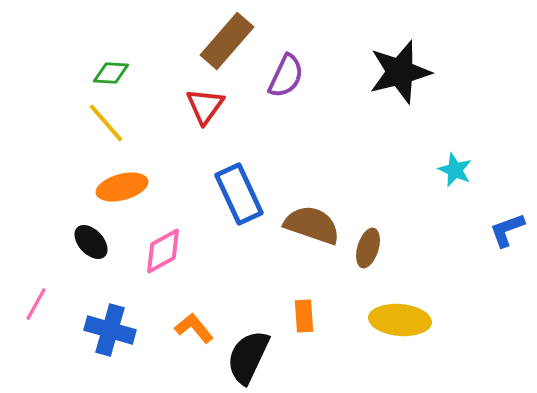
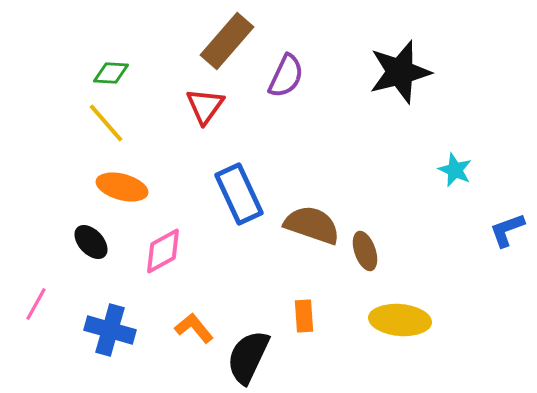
orange ellipse: rotated 30 degrees clockwise
brown ellipse: moved 3 px left, 3 px down; rotated 36 degrees counterclockwise
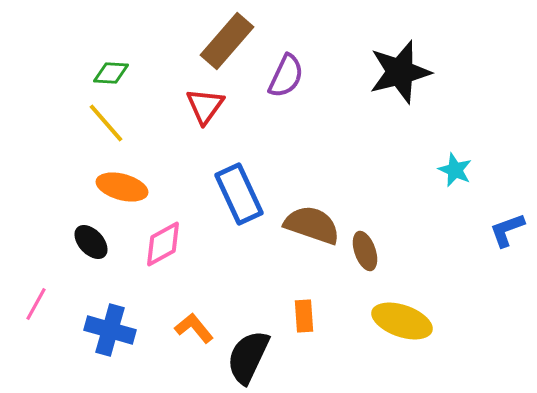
pink diamond: moved 7 px up
yellow ellipse: moved 2 px right, 1 px down; rotated 14 degrees clockwise
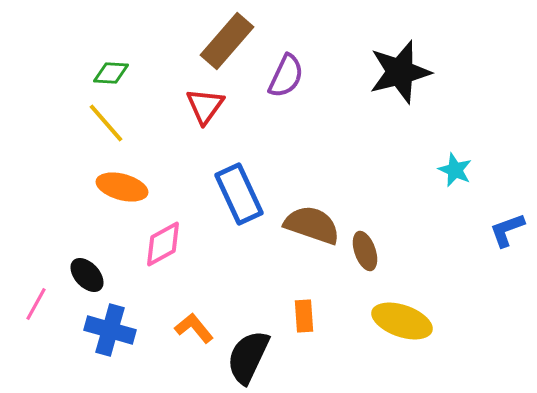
black ellipse: moved 4 px left, 33 px down
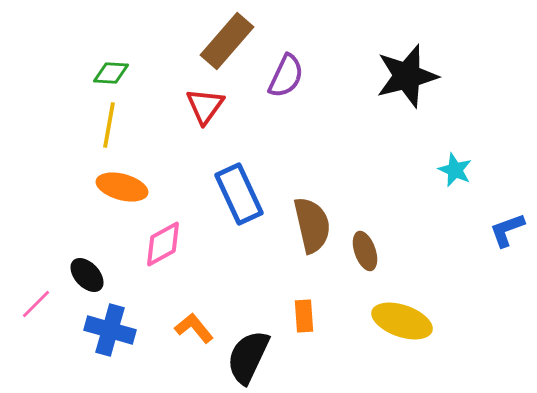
black star: moved 7 px right, 4 px down
yellow line: moved 3 px right, 2 px down; rotated 51 degrees clockwise
brown semicircle: rotated 58 degrees clockwise
pink line: rotated 16 degrees clockwise
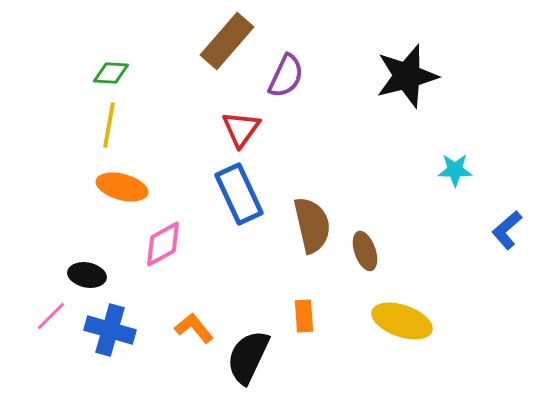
red triangle: moved 36 px right, 23 px down
cyan star: rotated 24 degrees counterclockwise
blue L-shape: rotated 21 degrees counterclockwise
black ellipse: rotated 36 degrees counterclockwise
pink line: moved 15 px right, 12 px down
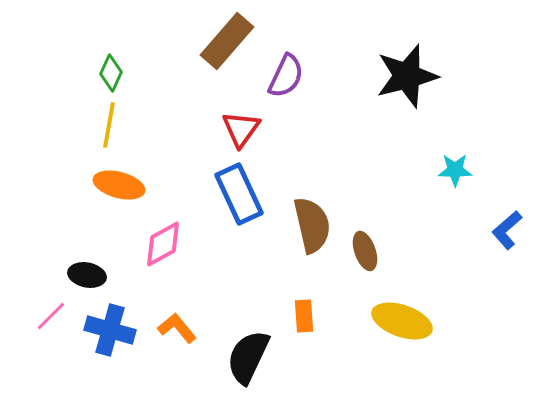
green diamond: rotated 69 degrees counterclockwise
orange ellipse: moved 3 px left, 2 px up
orange L-shape: moved 17 px left
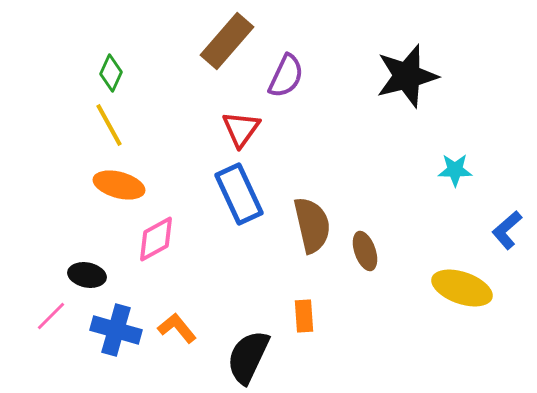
yellow line: rotated 39 degrees counterclockwise
pink diamond: moved 7 px left, 5 px up
yellow ellipse: moved 60 px right, 33 px up
blue cross: moved 6 px right
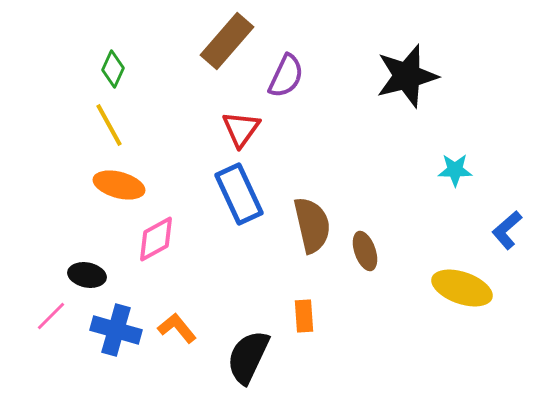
green diamond: moved 2 px right, 4 px up
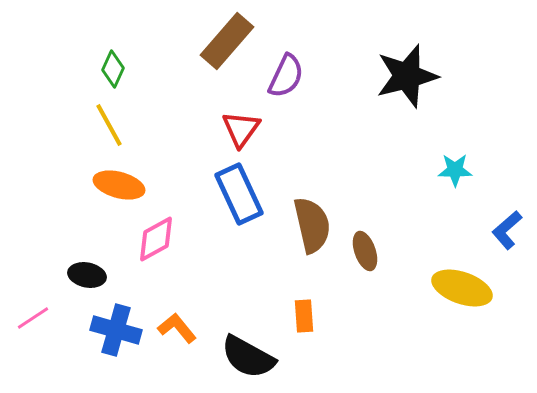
pink line: moved 18 px left, 2 px down; rotated 12 degrees clockwise
black semicircle: rotated 86 degrees counterclockwise
